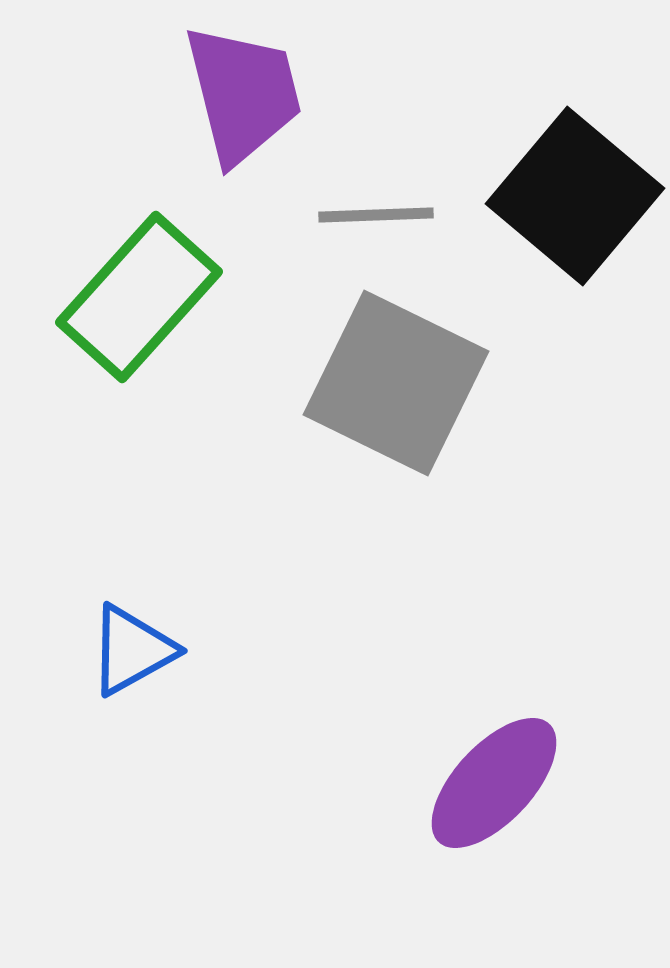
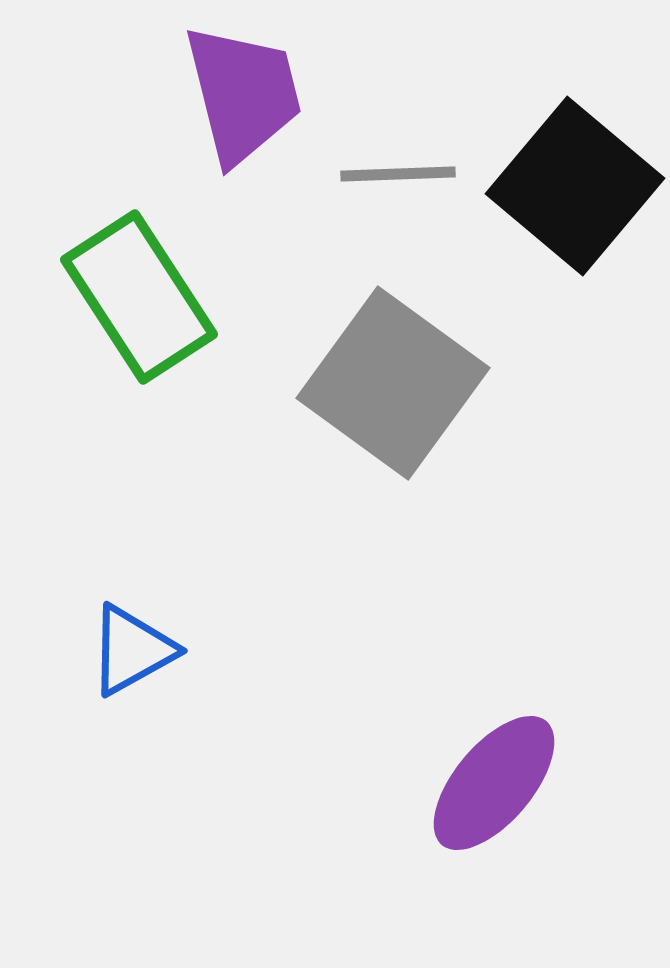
black square: moved 10 px up
gray line: moved 22 px right, 41 px up
green rectangle: rotated 75 degrees counterclockwise
gray square: moved 3 px left; rotated 10 degrees clockwise
purple ellipse: rotated 3 degrees counterclockwise
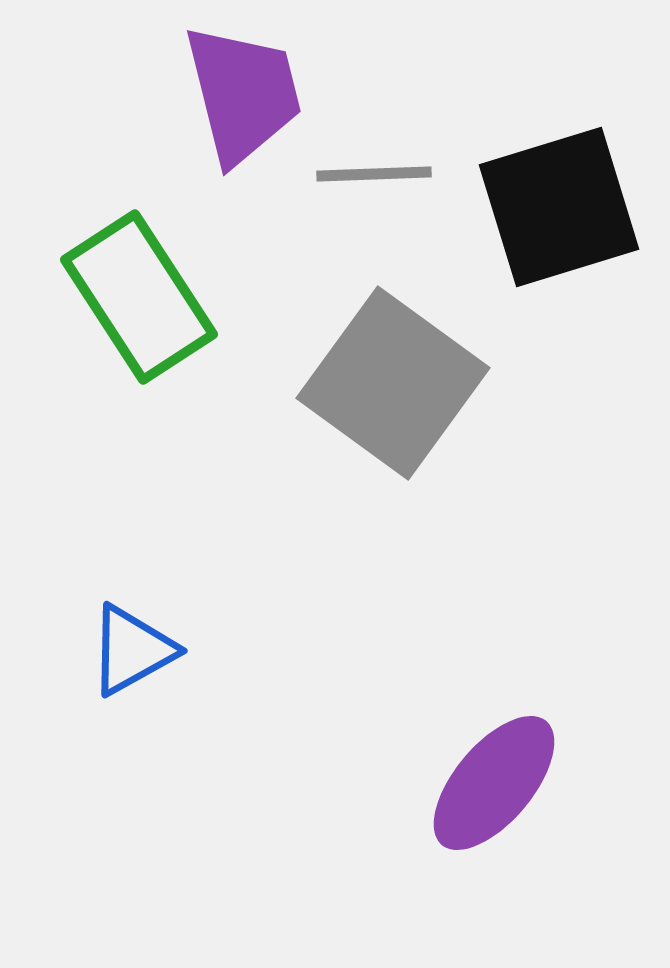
gray line: moved 24 px left
black square: moved 16 px left, 21 px down; rotated 33 degrees clockwise
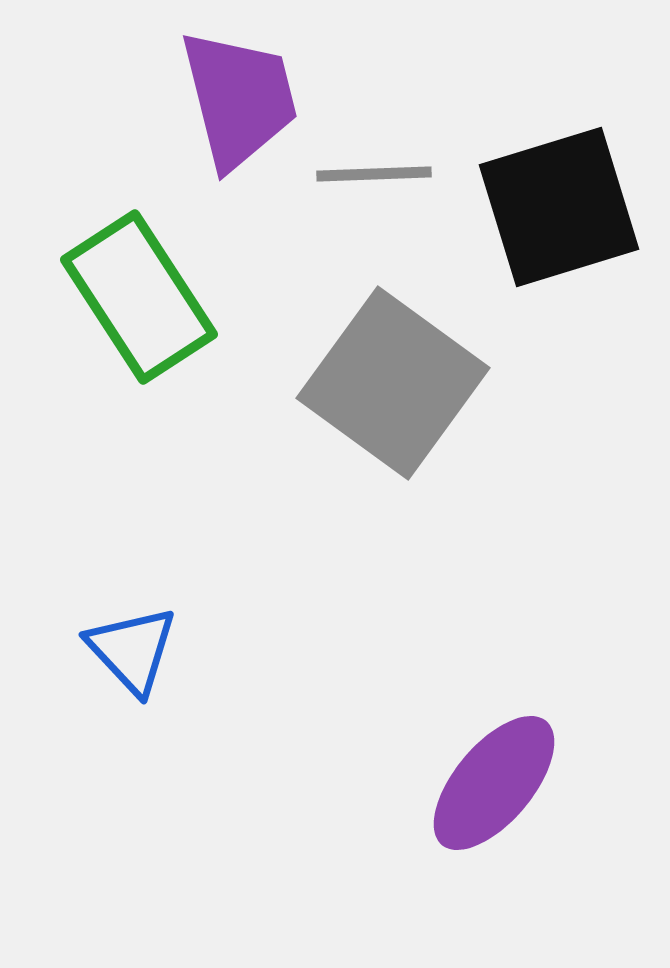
purple trapezoid: moved 4 px left, 5 px down
blue triangle: rotated 44 degrees counterclockwise
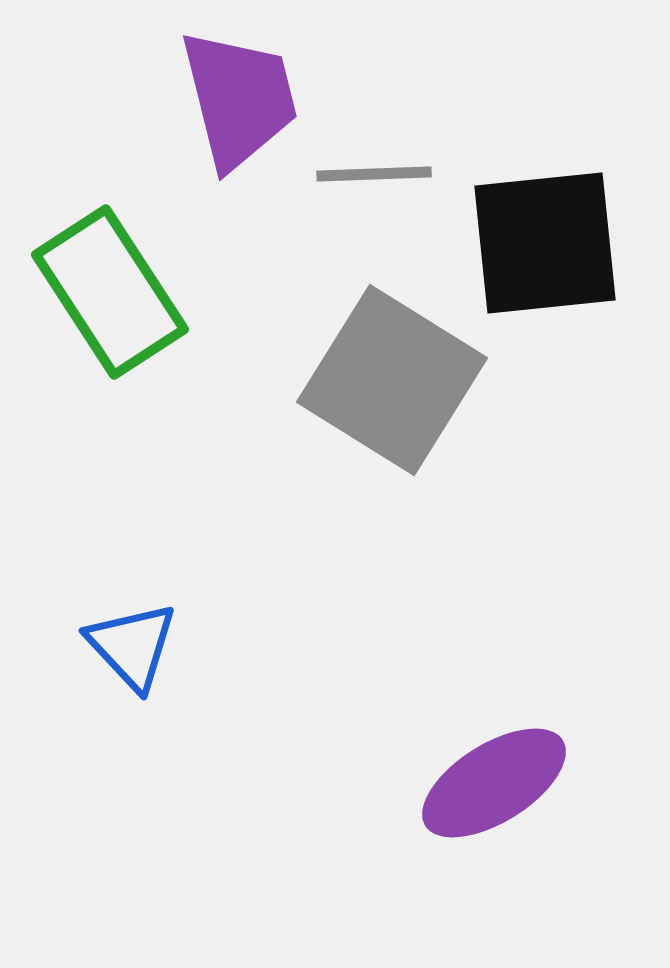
black square: moved 14 px left, 36 px down; rotated 11 degrees clockwise
green rectangle: moved 29 px left, 5 px up
gray square: moved 1 px left, 3 px up; rotated 4 degrees counterclockwise
blue triangle: moved 4 px up
purple ellipse: rotated 18 degrees clockwise
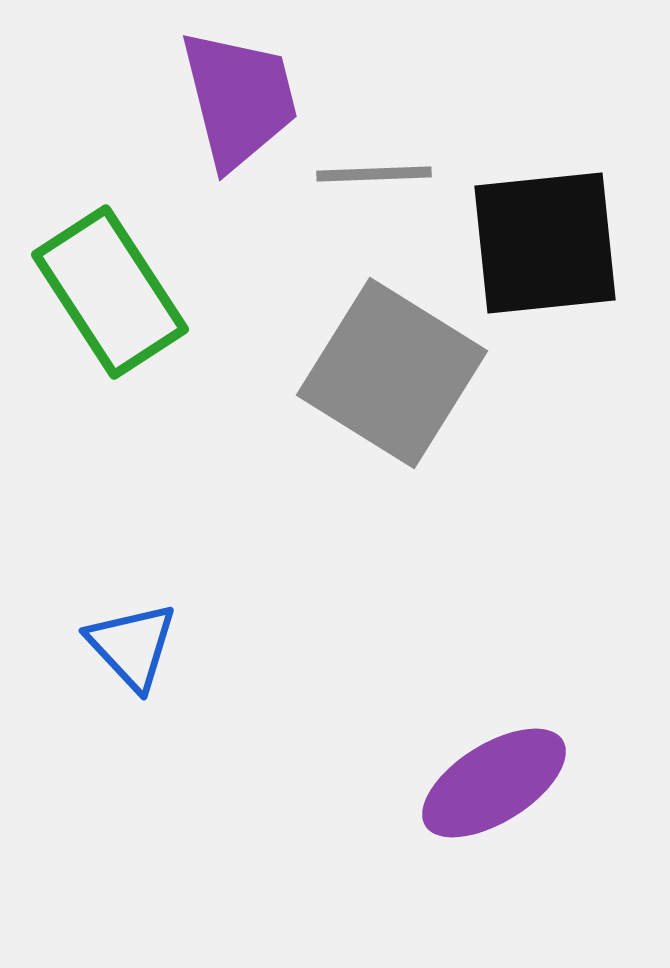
gray square: moved 7 px up
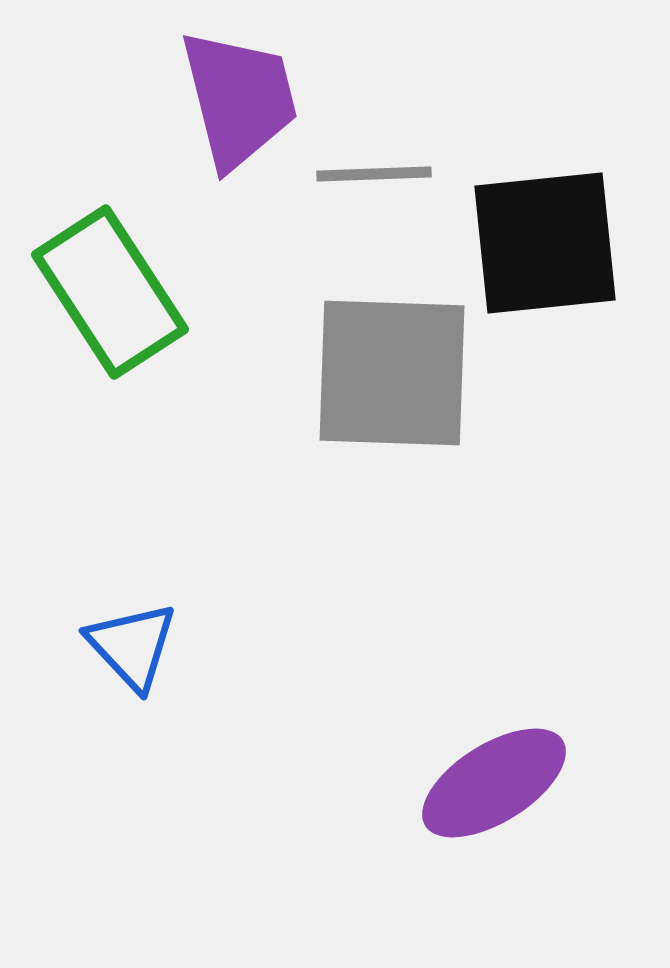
gray square: rotated 30 degrees counterclockwise
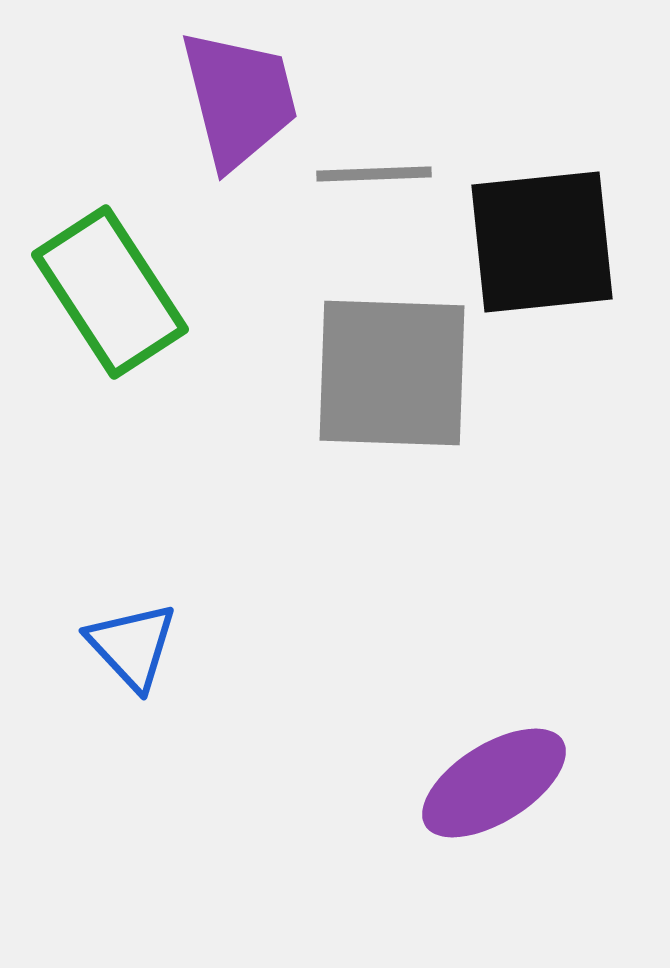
black square: moved 3 px left, 1 px up
